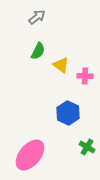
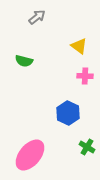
green semicircle: moved 14 px left, 10 px down; rotated 78 degrees clockwise
yellow triangle: moved 18 px right, 19 px up
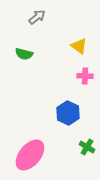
green semicircle: moved 7 px up
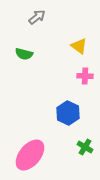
green cross: moved 2 px left
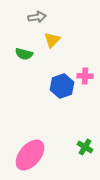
gray arrow: rotated 30 degrees clockwise
yellow triangle: moved 27 px left, 6 px up; rotated 36 degrees clockwise
blue hexagon: moved 6 px left, 27 px up; rotated 15 degrees clockwise
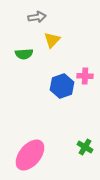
green semicircle: rotated 18 degrees counterclockwise
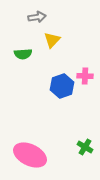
green semicircle: moved 1 px left
pink ellipse: rotated 76 degrees clockwise
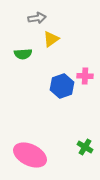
gray arrow: moved 1 px down
yellow triangle: moved 1 px left, 1 px up; rotated 12 degrees clockwise
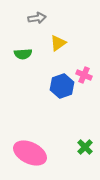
yellow triangle: moved 7 px right, 4 px down
pink cross: moved 1 px left, 1 px up; rotated 21 degrees clockwise
green cross: rotated 14 degrees clockwise
pink ellipse: moved 2 px up
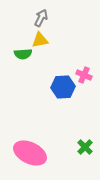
gray arrow: moved 4 px right; rotated 54 degrees counterclockwise
yellow triangle: moved 18 px left, 3 px up; rotated 24 degrees clockwise
blue hexagon: moved 1 px right, 1 px down; rotated 15 degrees clockwise
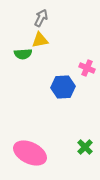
pink cross: moved 3 px right, 7 px up
